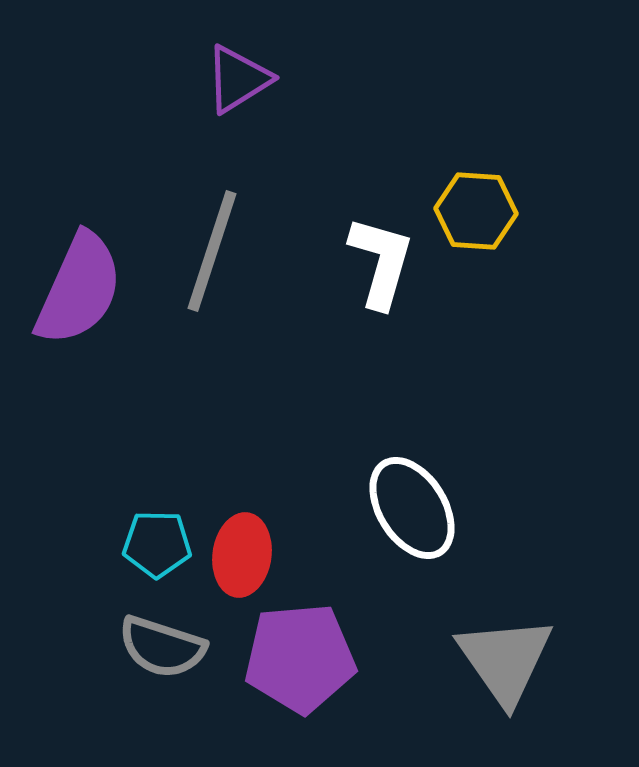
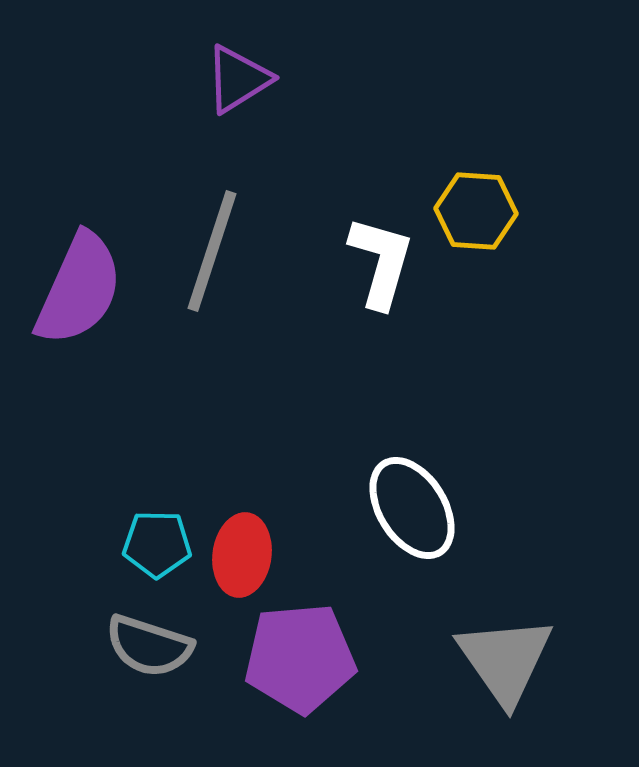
gray semicircle: moved 13 px left, 1 px up
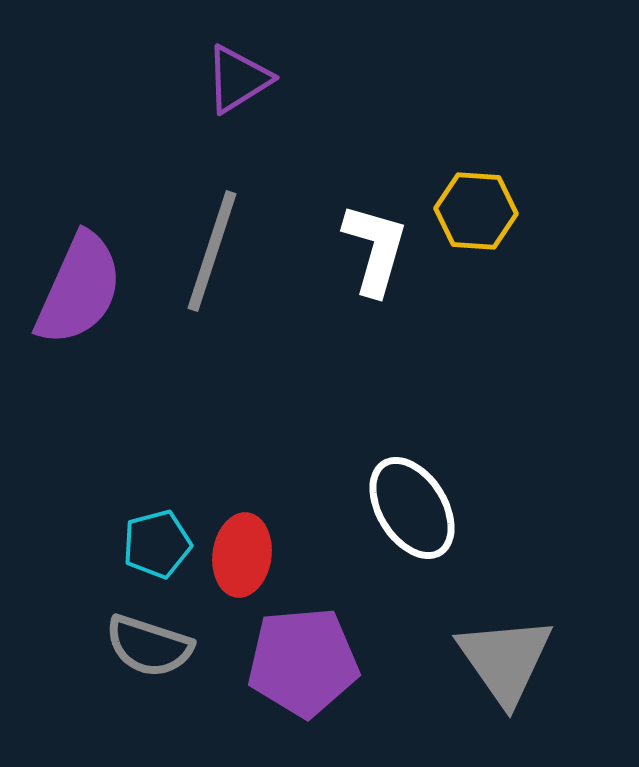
white L-shape: moved 6 px left, 13 px up
cyan pentagon: rotated 16 degrees counterclockwise
purple pentagon: moved 3 px right, 4 px down
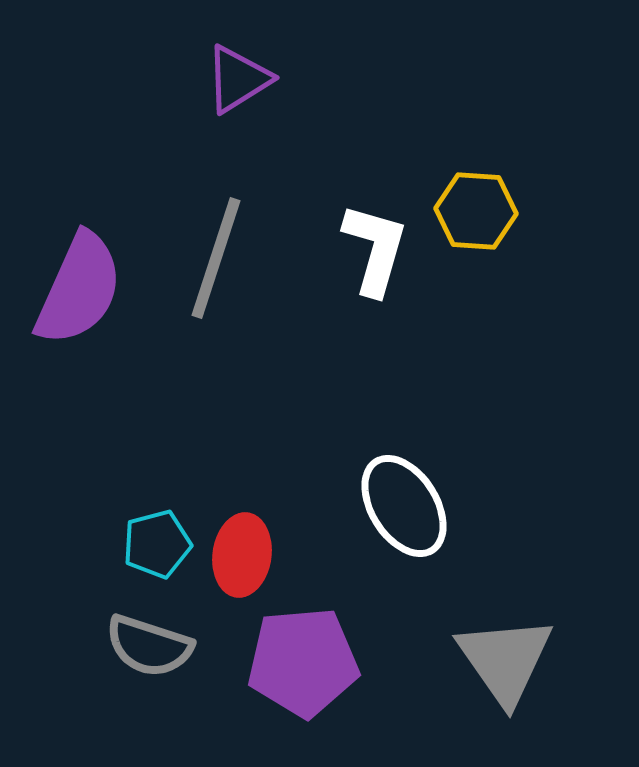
gray line: moved 4 px right, 7 px down
white ellipse: moved 8 px left, 2 px up
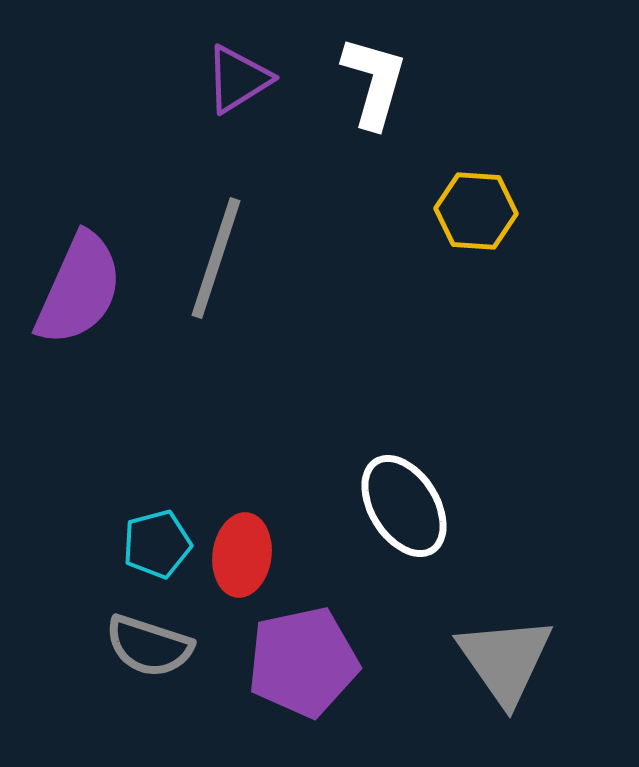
white L-shape: moved 1 px left, 167 px up
purple pentagon: rotated 7 degrees counterclockwise
